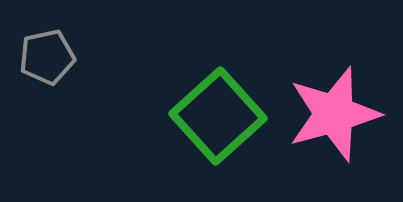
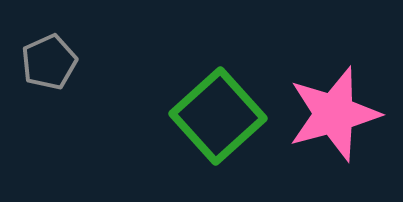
gray pentagon: moved 2 px right, 5 px down; rotated 12 degrees counterclockwise
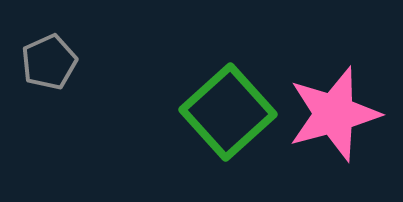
green square: moved 10 px right, 4 px up
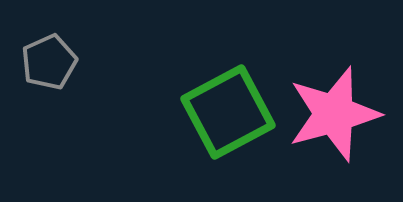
green square: rotated 14 degrees clockwise
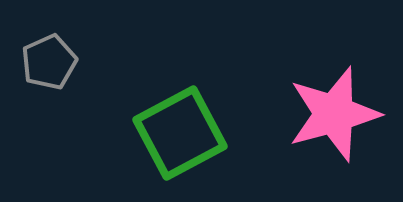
green square: moved 48 px left, 21 px down
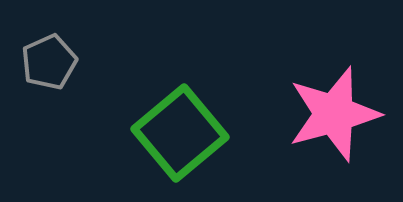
green square: rotated 12 degrees counterclockwise
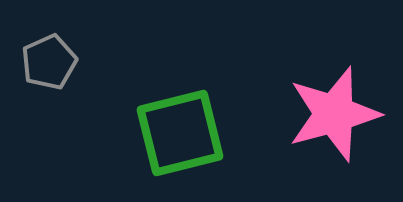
green square: rotated 26 degrees clockwise
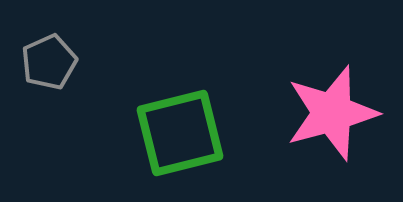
pink star: moved 2 px left, 1 px up
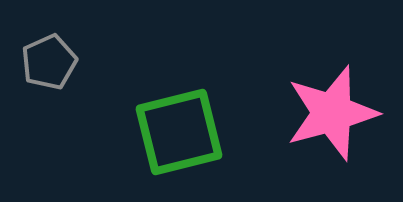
green square: moved 1 px left, 1 px up
